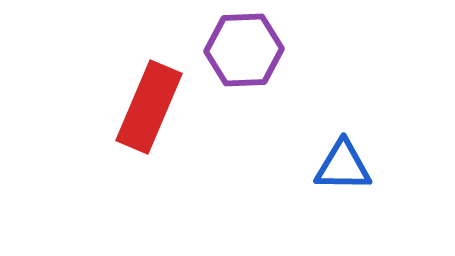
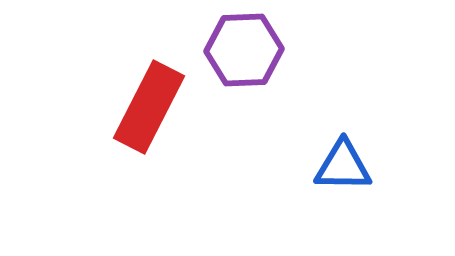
red rectangle: rotated 4 degrees clockwise
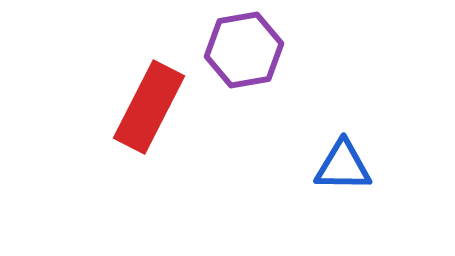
purple hexagon: rotated 8 degrees counterclockwise
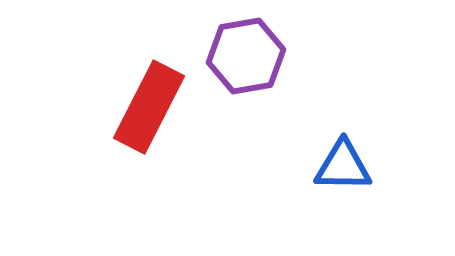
purple hexagon: moved 2 px right, 6 px down
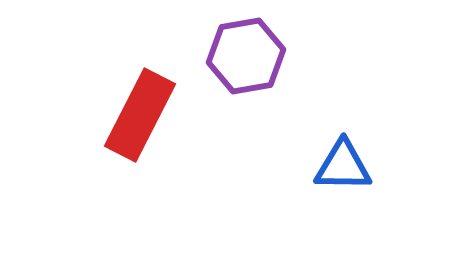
red rectangle: moved 9 px left, 8 px down
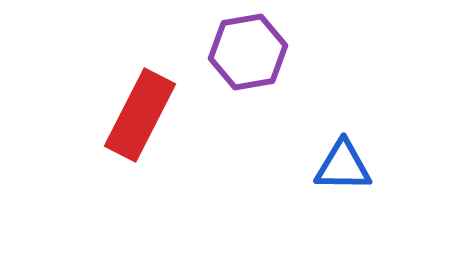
purple hexagon: moved 2 px right, 4 px up
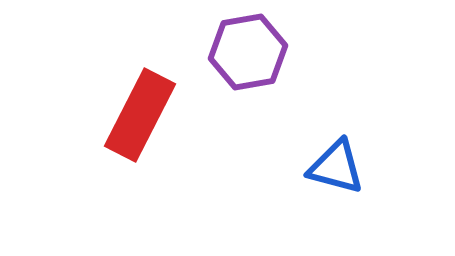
blue triangle: moved 7 px left, 1 px down; rotated 14 degrees clockwise
